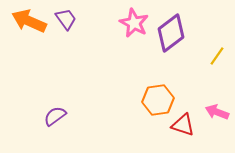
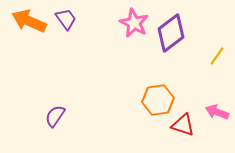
purple semicircle: rotated 20 degrees counterclockwise
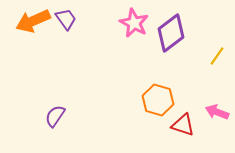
orange arrow: moved 4 px right; rotated 48 degrees counterclockwise
orange hexagon: rotated 24 degrees clockwise
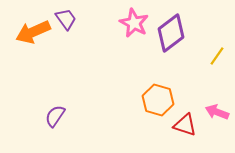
orange arrow: moved 11 px down
red triangle: moved 2 px right
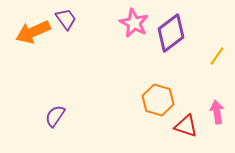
pink arrow: rotated 60 degrees clockwise
red triangle: moved 1 px right, 1 px down
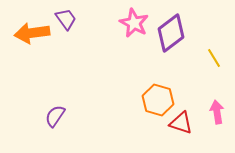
orange arrow: moved 1 px left, 1 px down; rotated 16 degrees clockwise
yellow line: moved 3 px left, 2 px down; rotated 66 degrees counterclockwise
red triangle: moved 5 px left, 3 px up
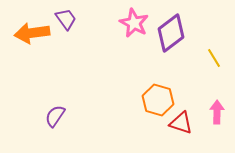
pink arrow: rotated 10 degrees clockwise
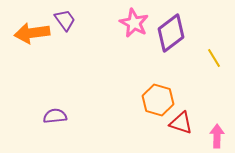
purple trapezoid: moved 1 px left, 1 px down
pink arrow: moved 24 px down
purple semicircle: rotated 50 degrees clockwise
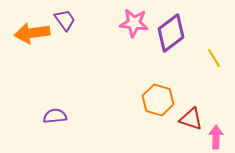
pink star: rotated 20 degrees counterclockwise
red triangle: moved 10 px right, 4 px up
pink arrow: moved 1 px left, 1 px down
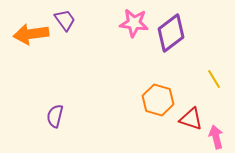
orange arrow: moved 1 px left, 1 px down
yellow line: moved 21 px down
purple semicircle: rotated 70 degrees counterclockwise
pink arrow: rotated 15 degrees counterclockwise
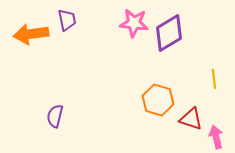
purple trapezoid: moved 2 px right; rotated 25 degrees clockwise
purple diamond: moved 2 px left; rotated 6 degrees clockwise
yellow line: rotated 24 degrees clockwise
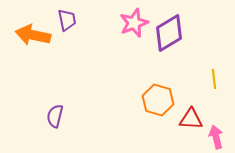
pink star: rotated 28 degrees counterclockwise
orange arrow: moved 2 px right, 1 px down; rotated 20 degrees clockwise
red triangle: rotated 15 degrees counterclockwise
